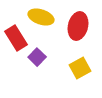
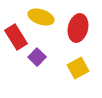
red ellipse: moved 2 px down
red rectangle: moved 1 px up
yellow square: moved 2 px left
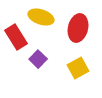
purple square: moved 1 px right, 2 px down
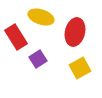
red ellipse: moved 3 px left, 4 px down
purple square: rotated 12 degrees clockwise
yellow square: moved 2 px right
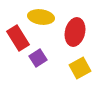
yellow ellipse: rotated 10 degrees counterclockwise
red rectangle: moved 2 px right, 1 px down
purple square: moved 1 px up
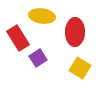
yellow ellipse: moved 1 px right, 1 px up
red ellipse: rotated 12 degrees counterclockwise
yellow square: rotated 30 degrees counterclockwise
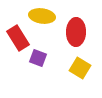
red ellipse: moved 1 px right
purple square: rotated 36 degrees counterclockwise
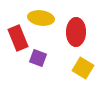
yellow ellipse: moved 1 px left, 2 px down
red rectangle: rotated 10 degrees clockwise
yellow square: moved 3 px right
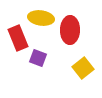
red ellipse: moved 6 px left, 2 px up
yellow square: rotated 20 degrees clockwise
